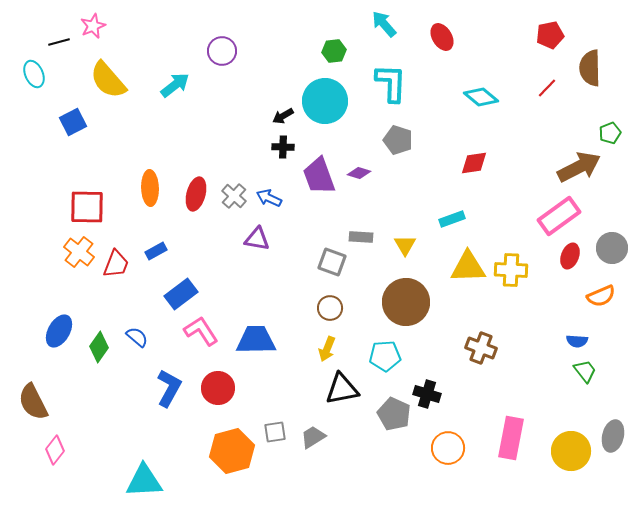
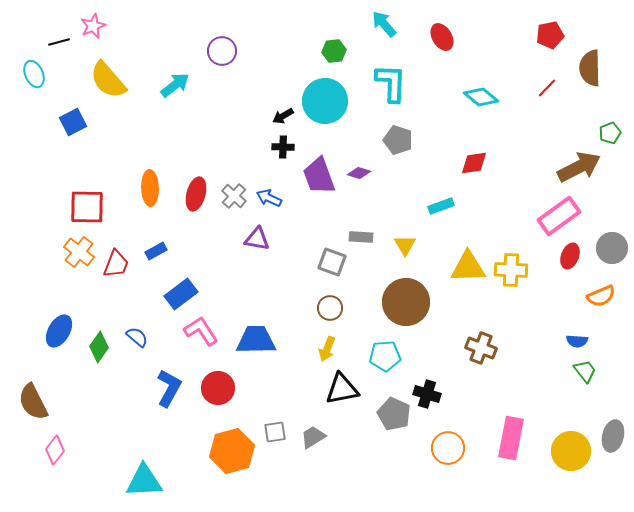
cyan rectangle at (452, 219): moved 11 px left, 13 px up
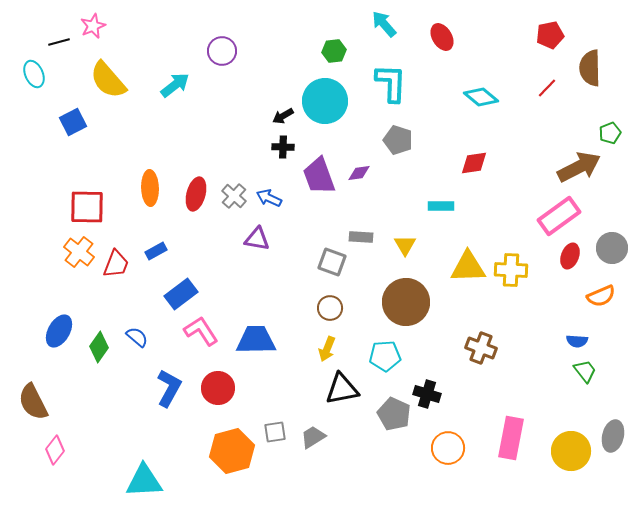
purple diamond at (359, 173): rotated 25 degrees counterclockwise
cyan rectangle at (441, 206): rotated 20 degrees clockwise
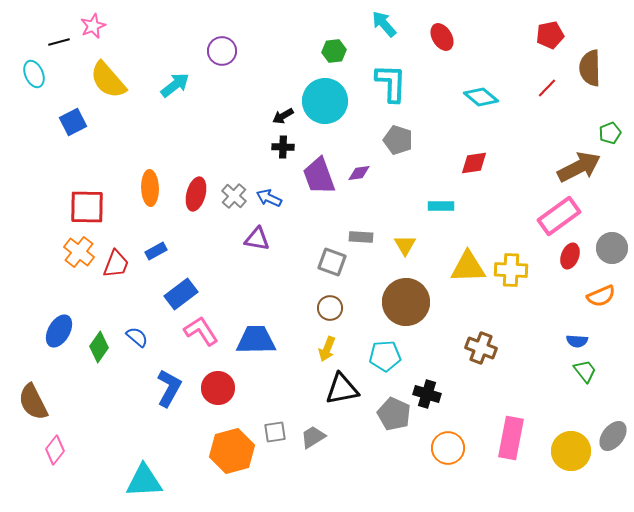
gray ellipse at (613, 436): rotated 24 degrees clockwise
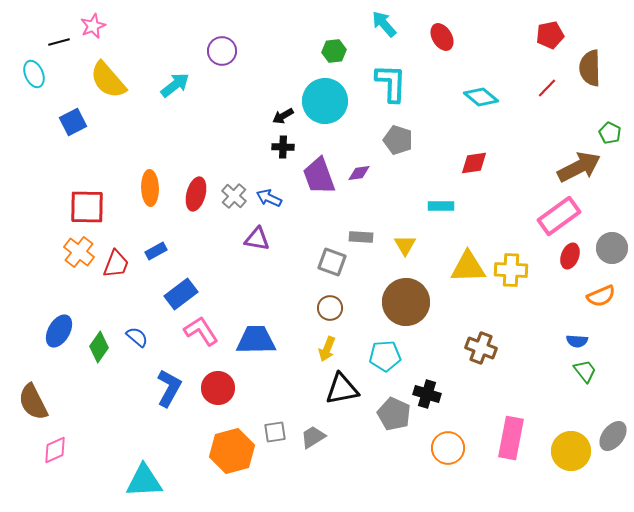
green pentagon at (610, 133): rotated 25 degrees counterclockwise
pink diamond at (55, 450): rotated 28 degrees clockwise
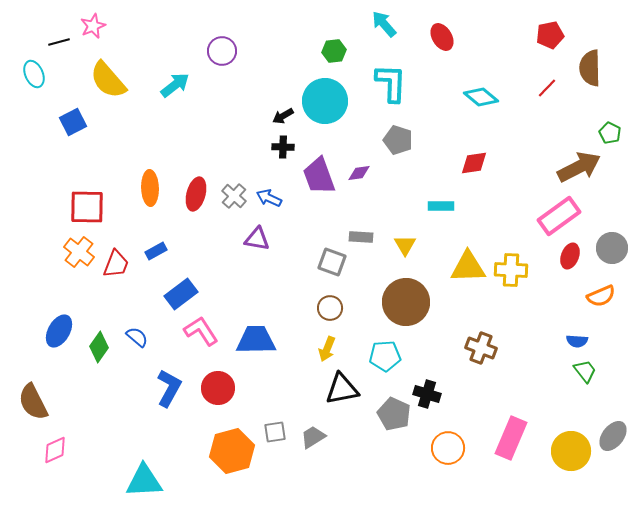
pink rectangle at (511, 438): rotated 12 degrees clockwise
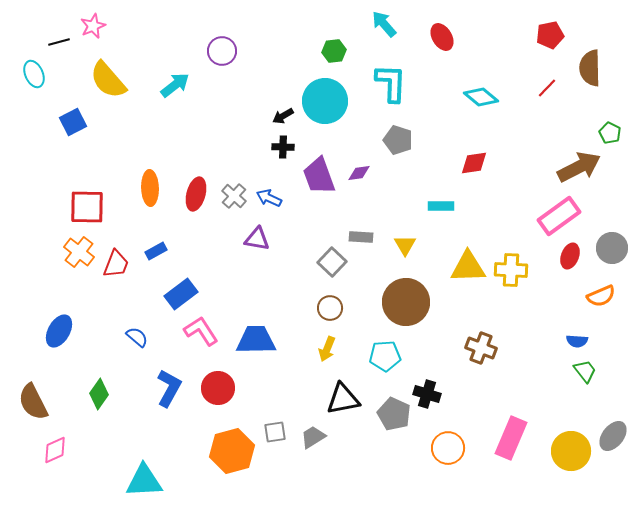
gray square at (332, 262): rotated 24 degrees clockwise
green diamond at (99, 347): moved 47 px down
black triangle at (342, 389): moved 1 px right, 10 px down
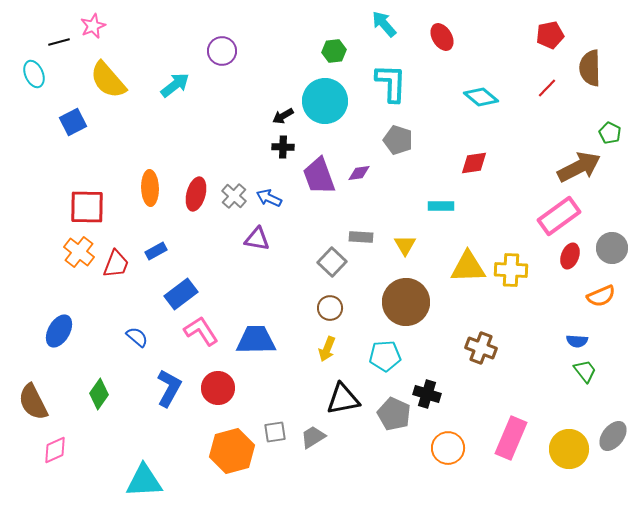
yellow circle at (571, 451): moved 2 px left, 2 px up
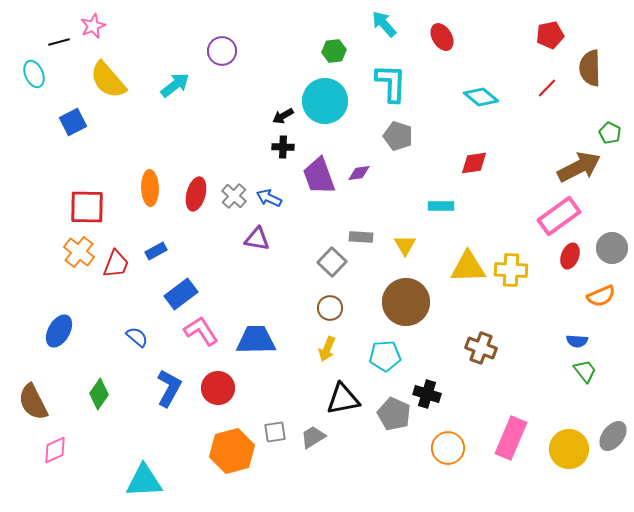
gray pentagon at (398, 140): moved 4 px up
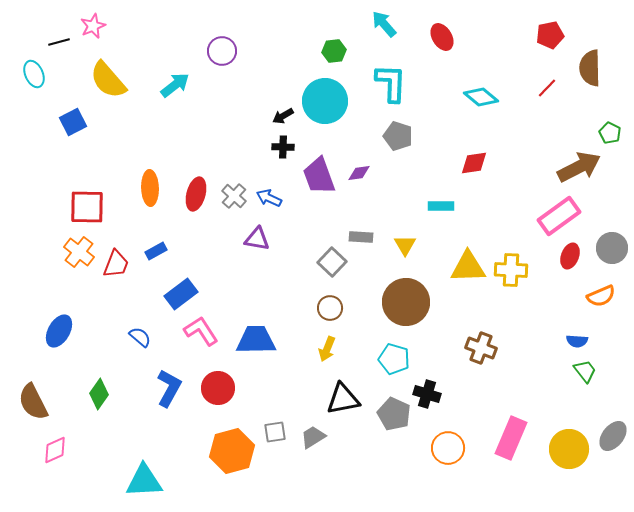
blue semicircle at (137, 337): moved 3 px right
cyan pentagon at (385, 356): moved 9 px right, 3 px down; rotated 20 degrees clockwise
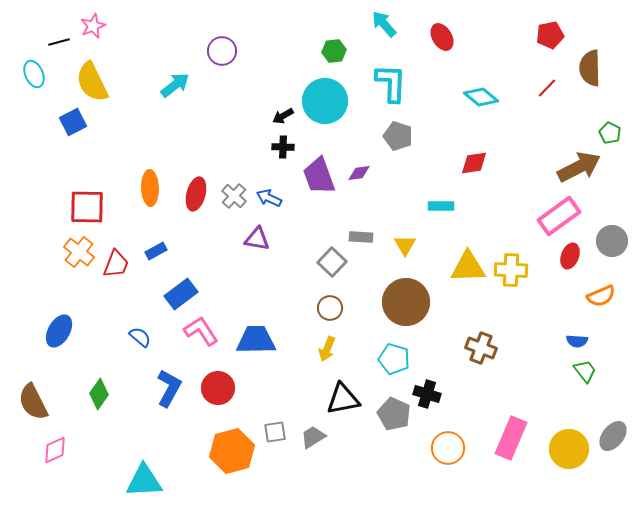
yellow semicircle at (108, 80): moved 16 px left, 2 px down; rotated 15 degrees clockwise
gray circle at (612, 248): moved 7 px up
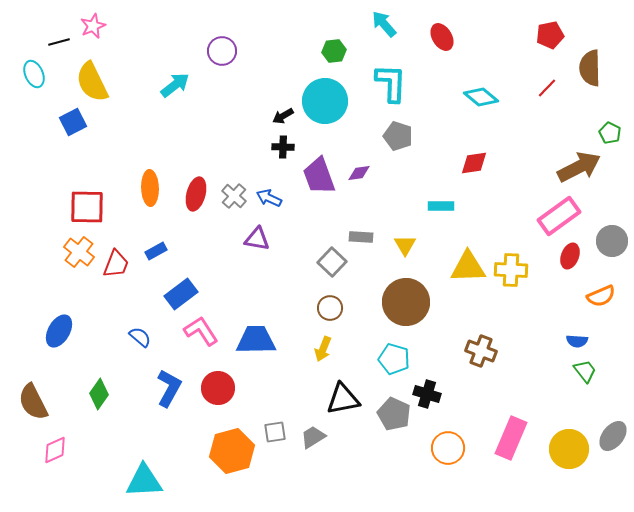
brown cross at (481, 348): moved 3 px down
yellow arrow at (327, 349): moved 4 px left
